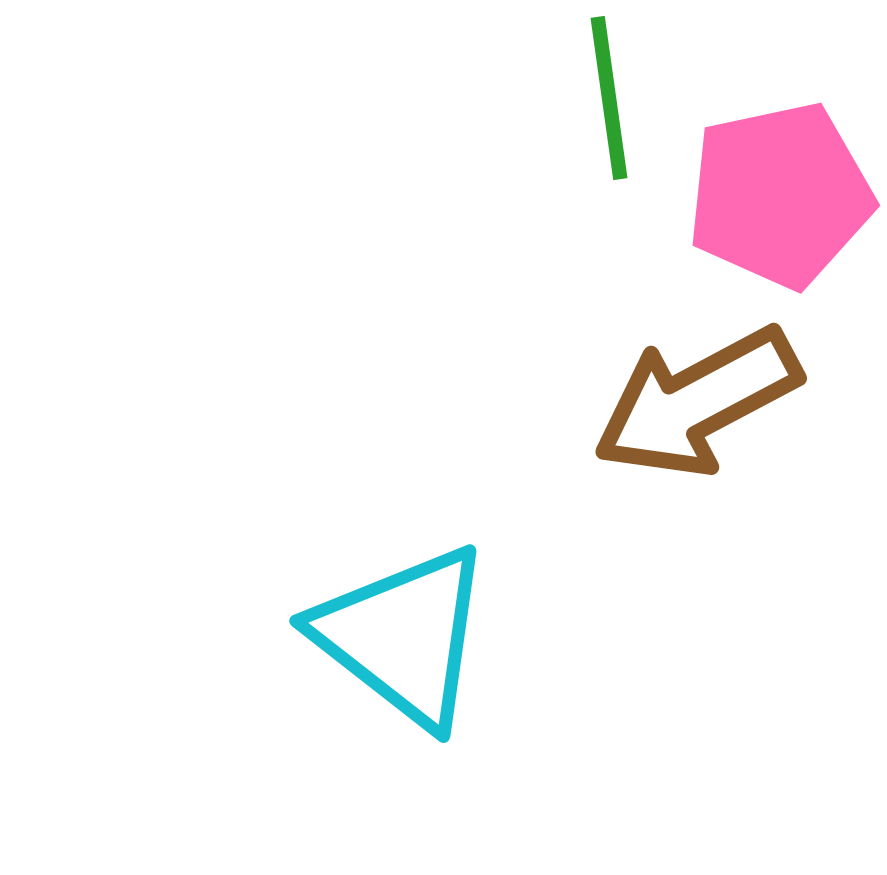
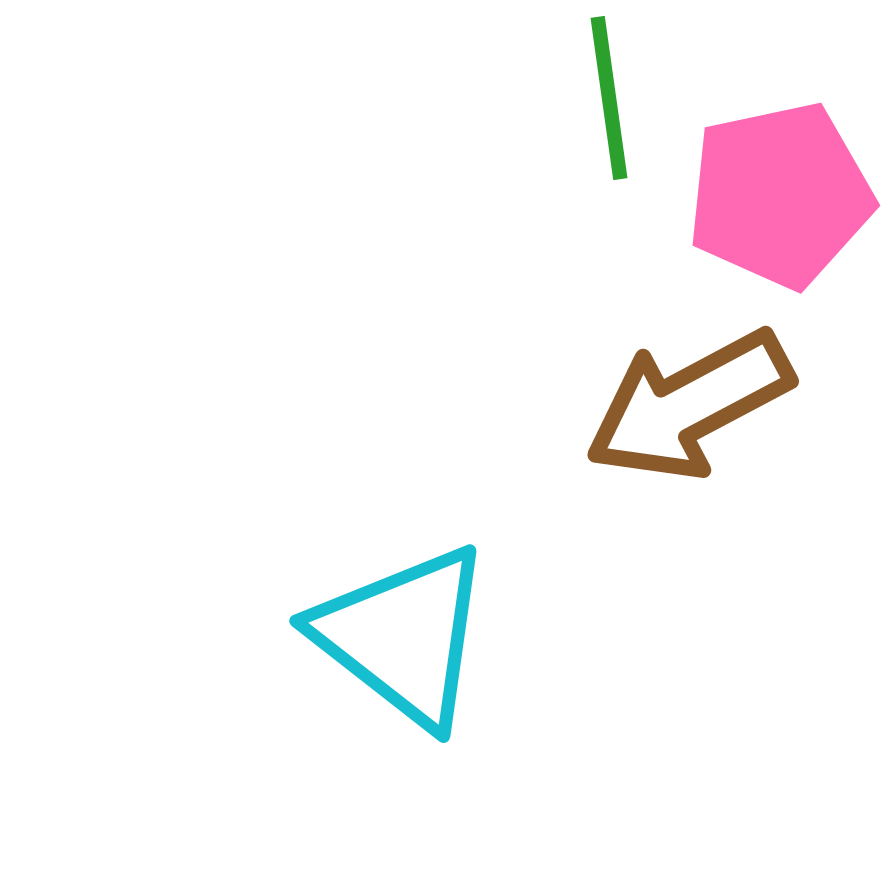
brown arrow: moved 8 px left, 3 px down
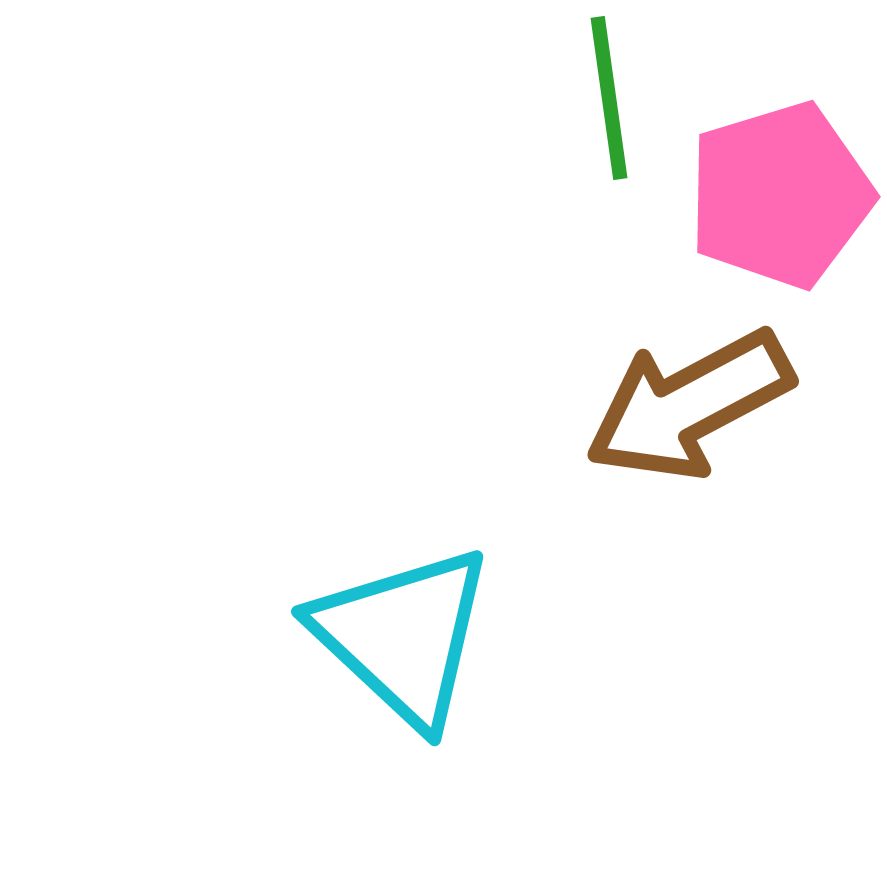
pink pentagon: rotated 5 degrees counterclockwise
cyan triangle: rotated 5 degrees clockwise
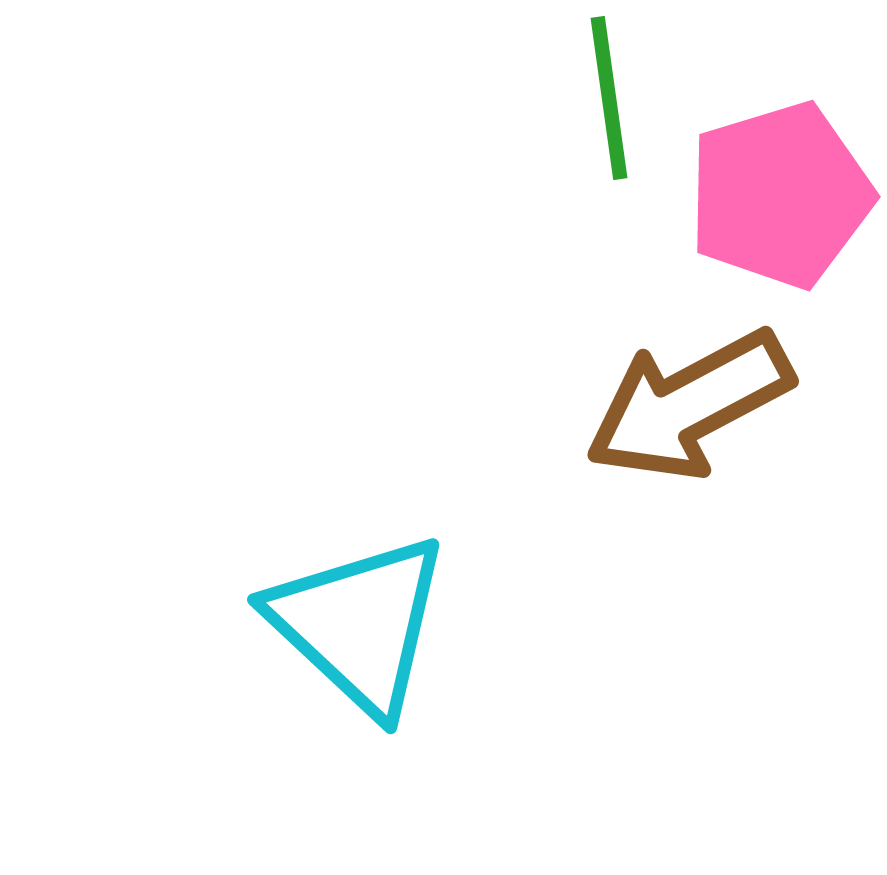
cyan triangle: moved 44 px left, 12 px up
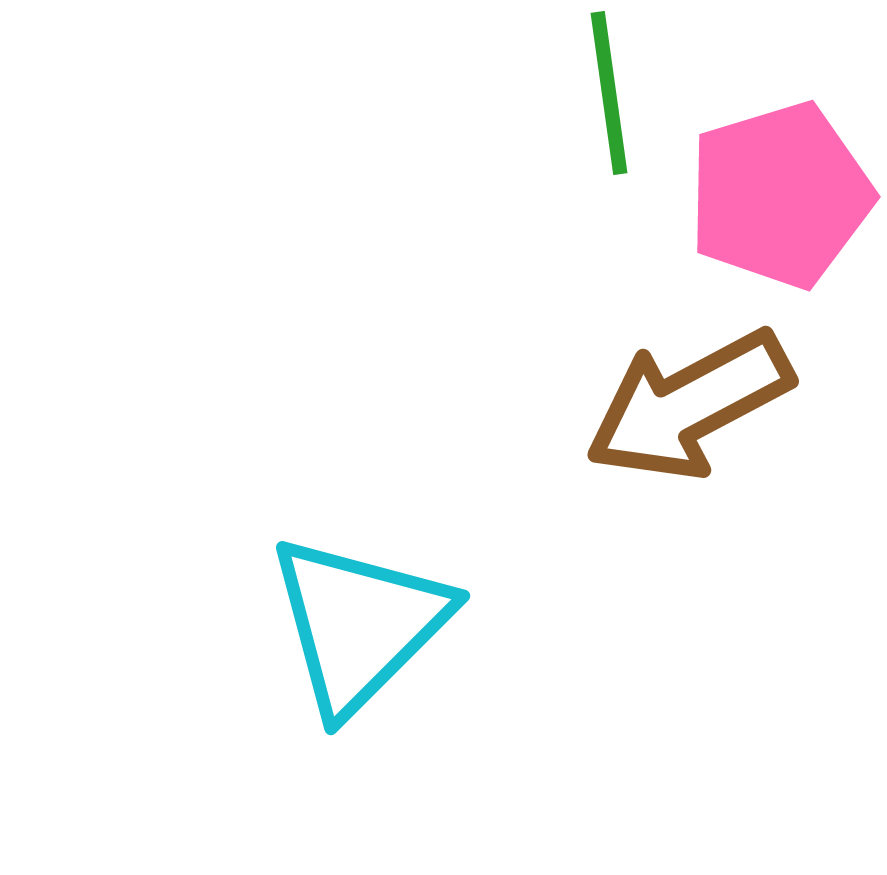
green line: moved 5 px up
cyan triangle: rotated 32 degrees clockwise
